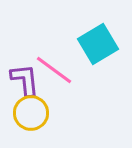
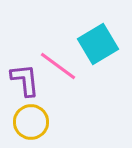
pink line: moved 4 px right, 4 px up
yellow circle: moved 9 px down
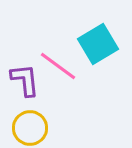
yellow circle: moved 1 px left, 6 px down
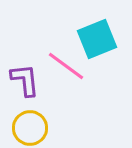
cyan square: moved 1 px left, 5 px up; rotated 9 degrees clockwise
pink line: moved 8 px right
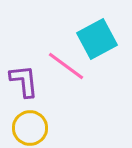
cyan square: rotated 6 degrees counterclockwise
purple L-shape: moved 1 px left, 1 px down
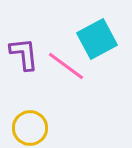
purple L-shape: moved 27 px up
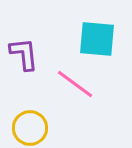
cyan square: rotated 33 degrees clockwise
pink line: moved 9 px right, 18 px down
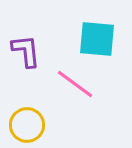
purple L-shape: moved 2 px right, 3 px up
yellow circle: moved 3 px left, 3 px up
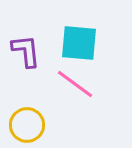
cyan square: moved 18 px left, 4 px down
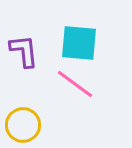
purple L-shape: moved 2 px left
yellow circle: moved 4 px left
